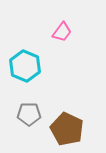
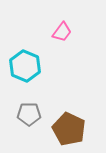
brown pentagon: moved 2 px right
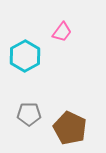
cyan hexagon: moved 10 px up; rotated 8 degrees clockwise
brown pentagon: moved 1 px right, 1 px up
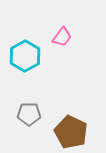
pink trapezoid: moved 5 px down
brown pentagon: moved 1 px right, 4 px down
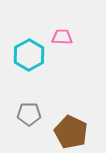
pink trapezoid: rotated 125 degrees counterclockwise
cyan hexagon: moved 4 px right, 1 px up
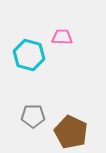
cyan hexagon: rotated 16 degrees counterclockwise
gray pentagon: moved 4 px right, 2 px down
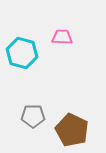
cyan hexagon: moved 7 px left, 2 px up
brown pentagon: moved 1 px right, 2 px up
